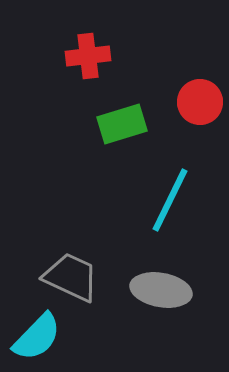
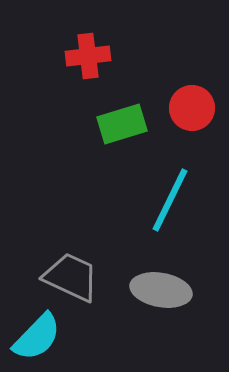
red circle: moved 8 px left, 6 px down
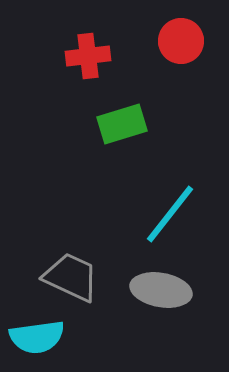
red circle: moved 11 px left, 67 px up
cyan line: moved 14 px down; rotated 12 degrees clockwise
cyan semicircle: rotated 38 degrees clockwise
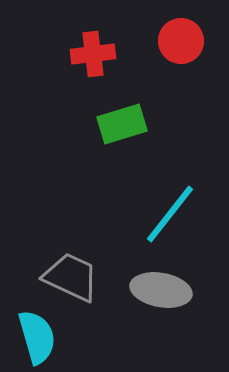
red cross: moved 5 px right, 2 px up
cyan semicircle: rotated 98 degrees counterclockwise
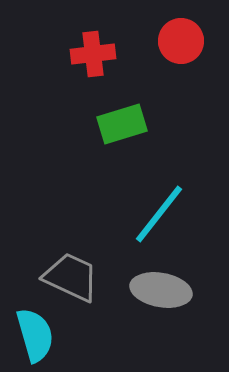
cyan line: moved 11 px left
cyan semicircle: moved 2 px left, 2 px up
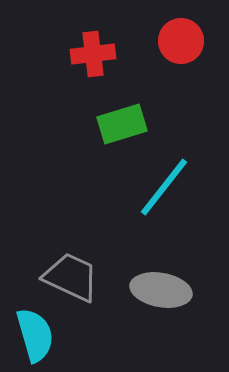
cyan line: moved 5 px right, 27 px up
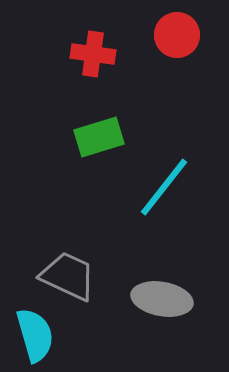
red circle: moved 4 px left, 6 px up
red cross: rotated 15 degrees clockwise
green rectangle: moved 23 px left, 13 px down
gray trapezoid: moved 3 px left, 1 px up
gray ellipse: moved 1 px right, 9 px down
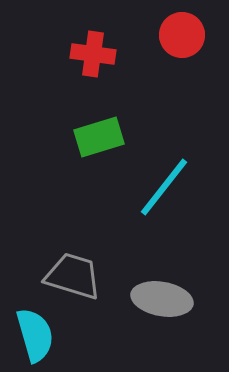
red circle: moved 5 px right
gray trapezoid: moved 5 px right; rotated 8 degrees counterclockwise
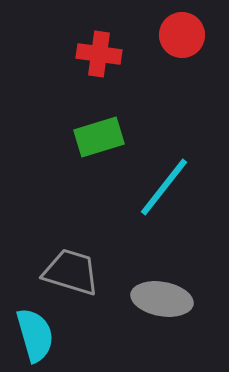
red cross: moved 6 px right
gray trapezoid: moved 2 px left, 4 px up
